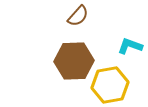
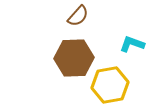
cyan L-shape: moved 2 px right, 2 px up
brown hexagon: moved 3 px up
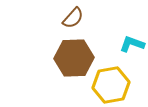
brown semicircle: moved 5 px left, 2 px down
yellow hexagon: moved 1 px right
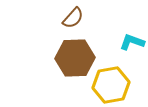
cyan L-shape: moved 2 px up
brown hexagon: moved 1 px right
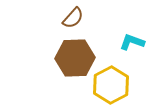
yellow hexagon: rotated 18 degrees counterclockwise
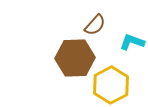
brown semicircle: moved 22 px right, 7 px down
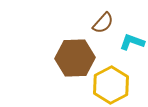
brown semicircle: moved 8 px right, 2 px up
